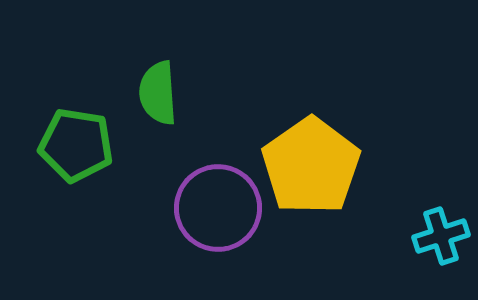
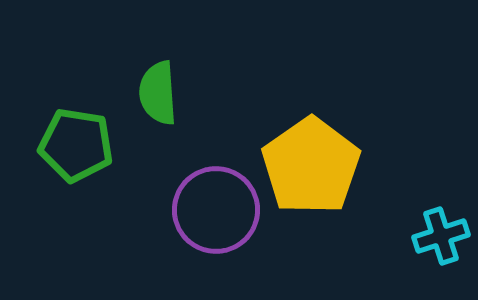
purple circle: moved 2 px left, 2 px down
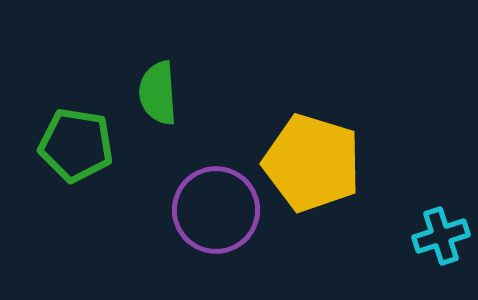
yellow pentagon: moved 1 px right, 3 px up; rotated 20 degrees counterclockwise
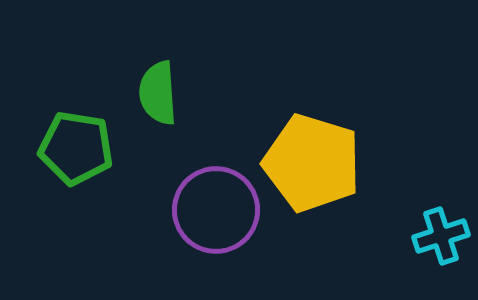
green pentagon: moved 3 px down
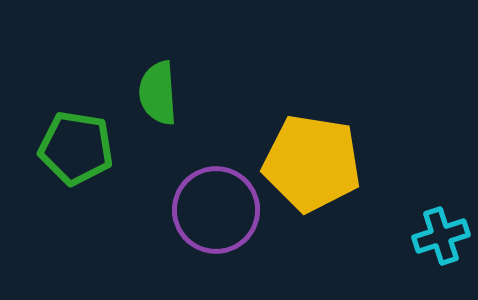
yellow pentagon: rotated 8 degrees counterclockwise
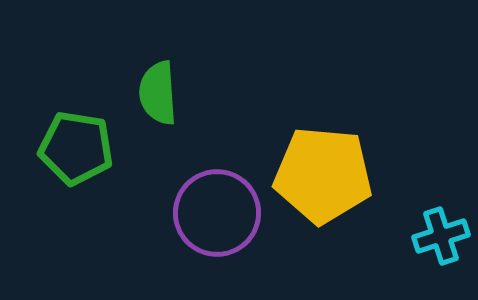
yellow pentagon: moved 11 px right, 12 px down; rotated 4 degrees counterclockwise
purple circle: moved 1 px right, 3 px down
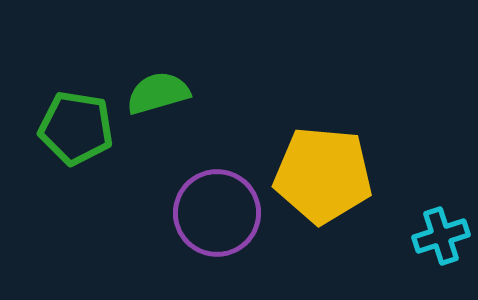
green semicircle: rotated 78 degrees clockwise
green pentagon: moved 20 px up
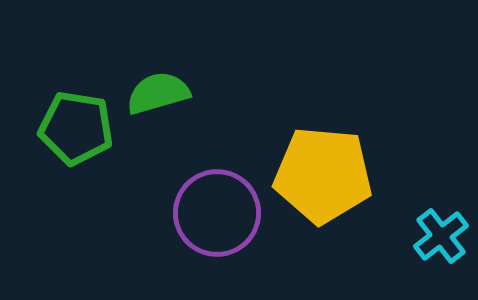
cyan cross: rotated 20 degrees counterclockwise
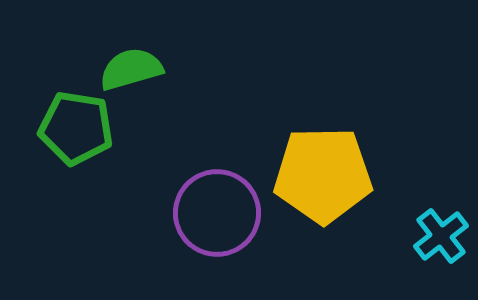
green semicircle: moved 27 px left, 24 px up
yellow pentagon: rotated 6 degrees counterclockwise
